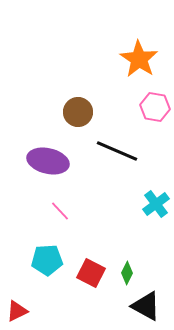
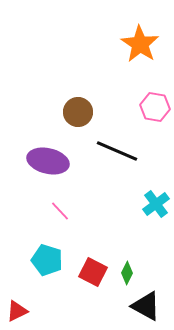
orange star: moved 1 px right, 15 px up
cyan pentagon: rotated 20 degrees clockwise
red square: moved 2 px right, 1 px up
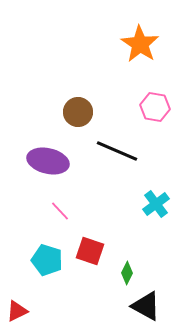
red square: moved 3 px left, 21 px up; rotated 8 degrees counterclockwise
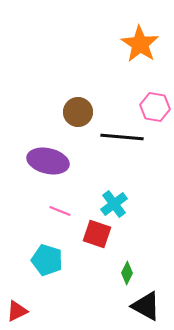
black line: moved 5 px right, 14 px up; rotated 18 degrees counterclockwise
cyan cross: moved 42 px left
pink line: rotated 25 degrees counterclockwise
red square: moved 7 px right, 17 px up
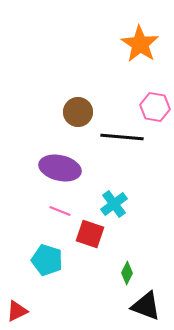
purple ellipse: moved 12 px right, 7 px down
red square: moved 7 px left
black triangle: rotated 8 degrees counterclockwise
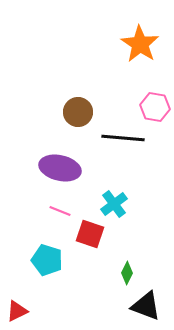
black line: moved 1 px right, 1 px down
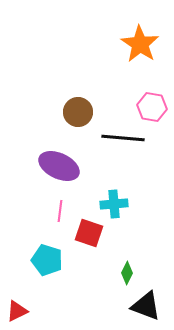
pink hexagon: moved 3 px left
purple ellipse: moved 1 px left, 2 px up; rotated 12 degrees clockwise
cyan cross: rotated 32 degrees clockwise
pink line: rotated 75 degrees clockwise
red square: moved 1 px left, 1 px up
